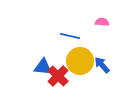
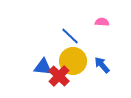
blue line: rotated 30 degrees clockwise
yellow circle: moved 7 px left
red cross: moved 1 px right
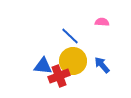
blue triangle: moved 1 px up
red cross: rotated 25 degrees clockwise
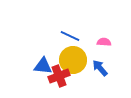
pink semicircle: moved 2 px right, 20 px down
blue line: rotated 18 degrees counterclockwise
yellow circle: moved 1 px up
blue arrow: moved 2 px left, 3 px down
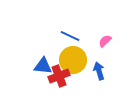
pink semicircle: moved 1 px right, 1 px up; rotated 48 degrees counterclockwise
blue arrow: moved 1 px left, 3 px down; rotated 24 degrees clockwise
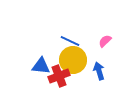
blue line: moved 5 px down
blue triangle: moved 2 px left
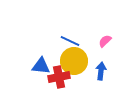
yellow circle: moved 1 px right, 1 px down
blue arrow: moved 2 px right; rotated 24 degrees clockwise
red cross: moved 1 px down; rotated 10 degrees clockwise
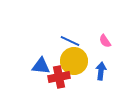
pink semicircle: rotated 80 degrees counterclockwise
